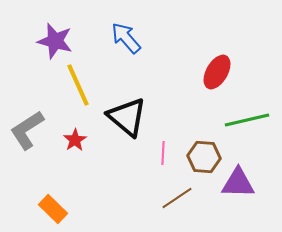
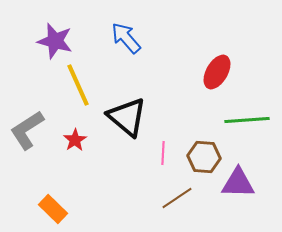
green line: rotated 9 degrees clockwise
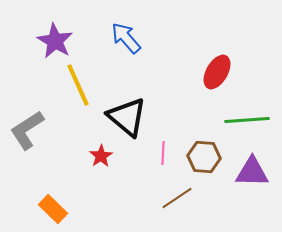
purple star: rotated 15 degrees clockwise
red star: moved 26 px right, 16 px down
purple triangle: moved 14 px right, 11 px up
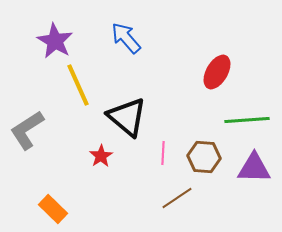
purple triangle: moved 2 px right, 4 px up
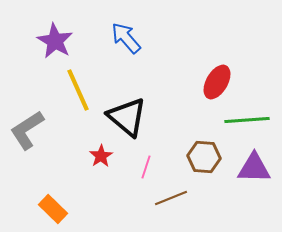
red ellipse: moved 10 px down
yellow line: moved 5 px down
pink line: moved 17 px left, 14 px down; rotated 15 degrees clockwise
brown line: moved 6 px left; rotated 12 degrees clockwise
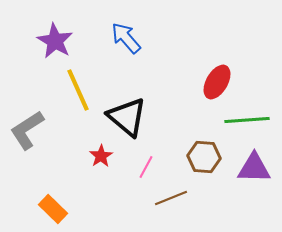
pink line: rotated 10 degrees clockwise
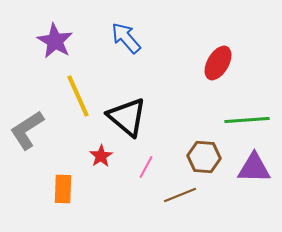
red ellipse: moved 1 px right, 19 px up
yellow line: moved 6 px down
brown line: moved 9 px right, 3 px up
orange rectangle: moved 10 px right, 20 px up; rotated 48 degrees clockwise
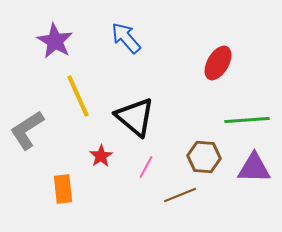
black triangle: moved 8 px right
orange rectangle: rotated 8 degrees counterclockwise
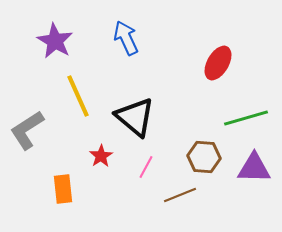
blue arrow: rotated 16 degrees clockwise
green line: moved 1 px left, 2 px up; rotated 12 degrees counterclockwise
